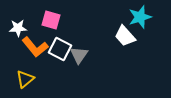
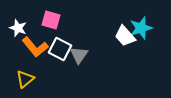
cyan star: moved 1 px right, 11 px down
white star: rotated 24 degrees clockwise
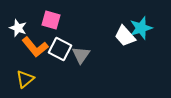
gray triangle: moved 2 px right
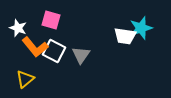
white trapezoid: rotated 40 degrees counterclockwise
white square: moved 6 px left, 2 px down
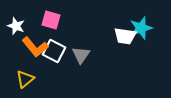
white star: moved 2 px left, 2 px up
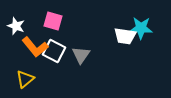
pink square: moved 2 px right, 1 px down
cyan star: rotated 20 degrees clockwise
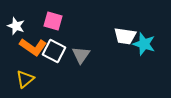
cyan star: moved 3 px right, 16 px down; rotated 15 degrees clockwise
orange L-shape: moved 2 px left; rotated 16 degrees counterclockwise
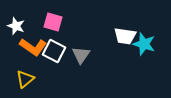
pink square: moved 1 px down
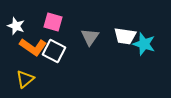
gray triangle: moved 9 px right, 18 px up
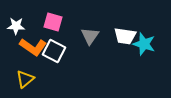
white star: rotated 18 degrees counterclockwise
gray triangle: moved 1 px up
